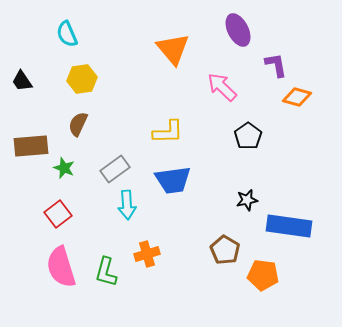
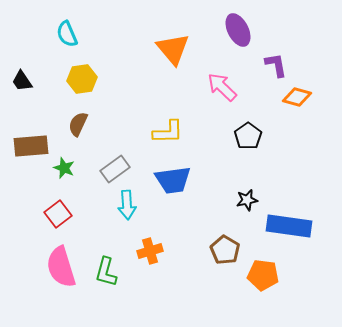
orange cross: moved 3 px right, 3 px up
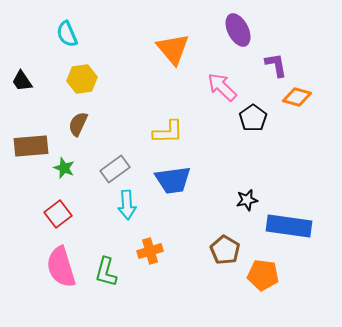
black pentagon: moved 5 px right, 18 px up
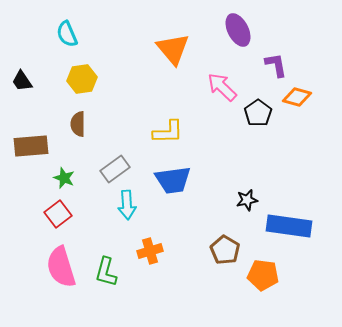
black pentagon: moved 5 px right, 5 px up
brown semicircle: rotated 25 degrees counterclockwise
green star: moved 10 px down
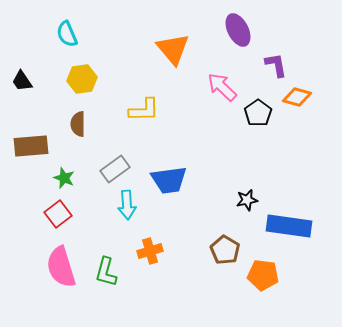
yellow L-shape: moved 24 px left, 22 px up
blue trapezoid: moved 4 px left
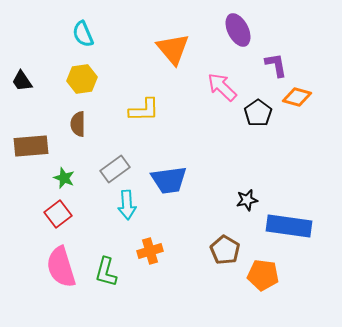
cyan semicircle: moved 16 px right
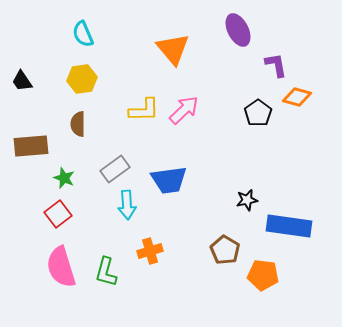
pink arrow: moved 38 px left, 23 px down; rotated 92 degrees clockwise
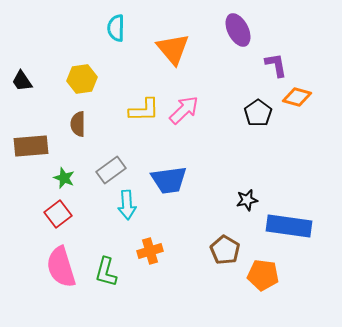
cyan semicircle: moved 33 px right, 6 px up; rotated 24 degrees clockwise
gray rectangle: moved 4 px left, 1 px down
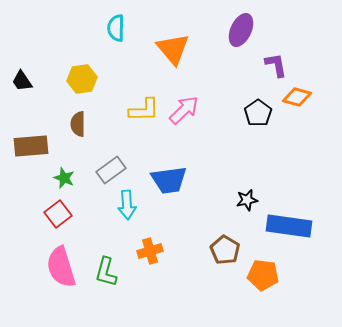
purple ellipse: moved 3 px right; rotated 52 degrees clockwise
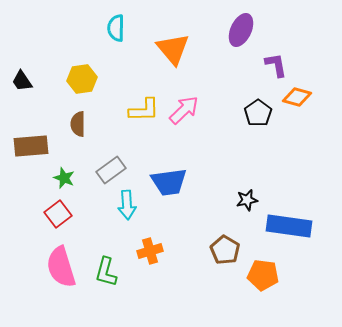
blue trapezoid: moved 2 px down
